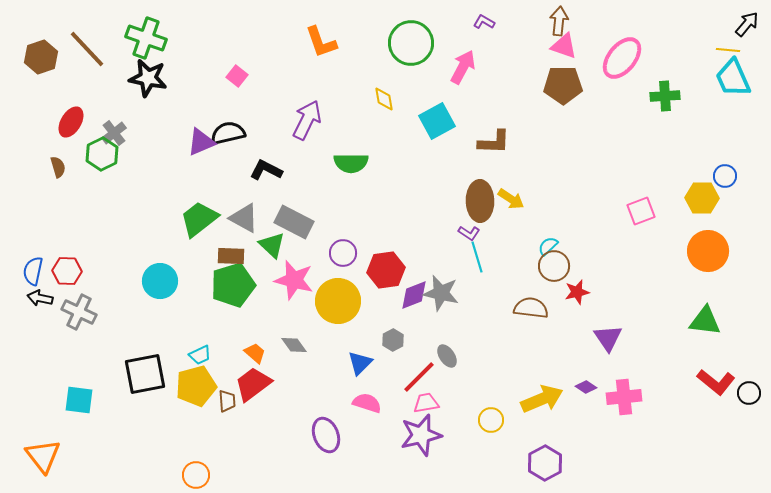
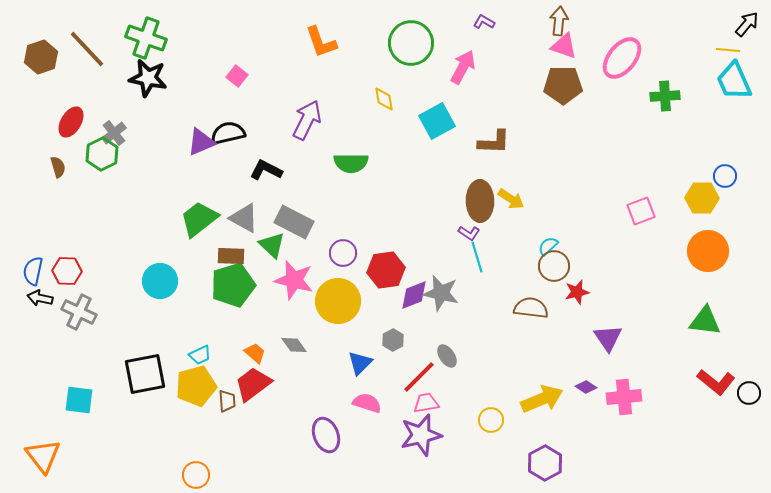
cyan trapezoid at (733, 78): moved 1 px right, 3 px down
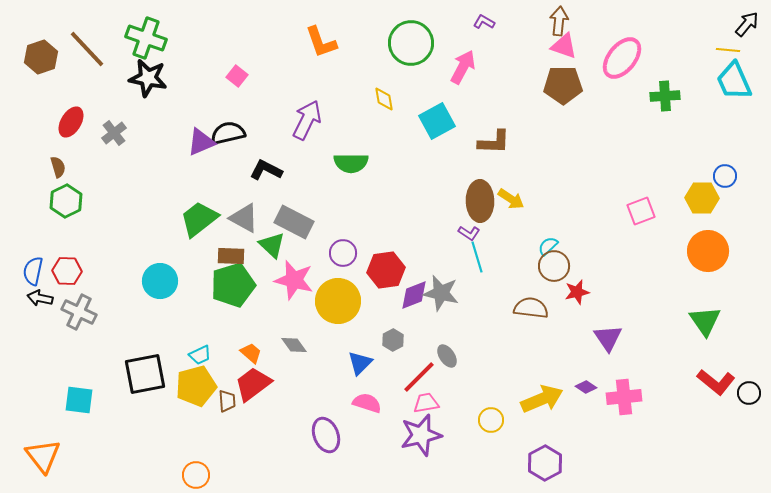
green hexagon at (102, 154): moved 36 px left, 47 px down
green triangle at (705, 321): rotated 48 degrees clockwise
orange trapezoid at (255, 353): moved 4 px left
